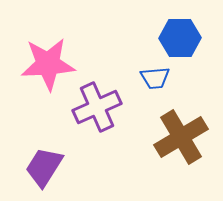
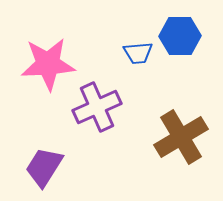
blue hexagon: moved 2 px up
blue trapezoid: moved 17 px left, 25 px up
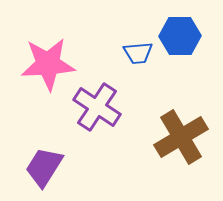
purple cross: rotated 33 degrees counterclockwise
